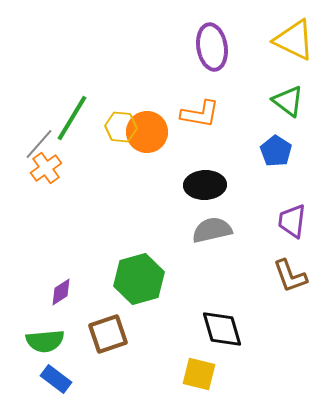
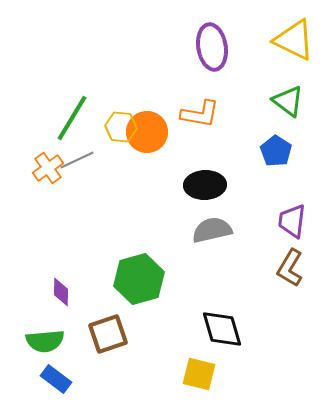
gray line: moved 38 px right, 16 px down; rotated 24 degrees clockwise
orange cross: moved 2 px right
brown L-shape: moved 8 px up; rotated 51 degrees clockwise
purple diamond: rotated 56 degrees counterclockwise
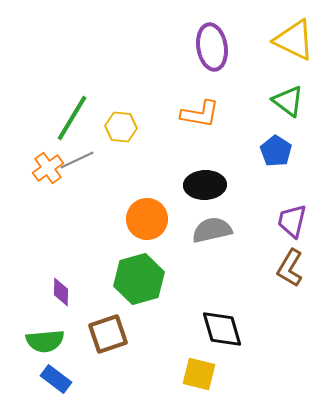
orange circle: moved 87 px down
purple trapezoid: rotated 6 degrees clockwise
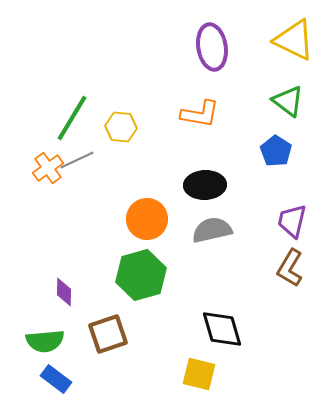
green hexagon: moved 2 px right, 4 px up
purple diamond: moved 3 px right
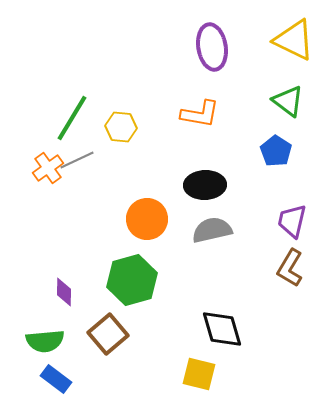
green hexagon: moved 9 px left, 5 px down
brown square: rotated 21 degrees counterclockwise
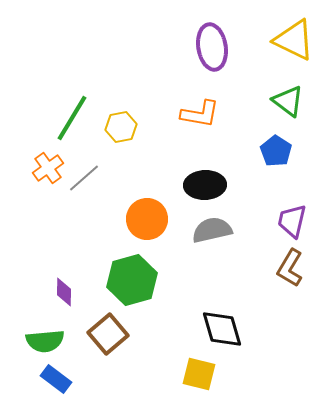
yellow hexagon: rotated 16 degrees counterclockwise
gray line: moved 7 px right, 18 px down; rotated 16 degrees counterclockwise
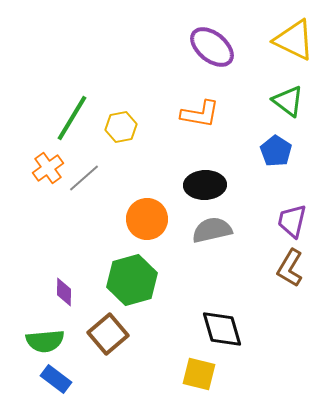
purple ellipse: rotated 42 degrees counterclockwise
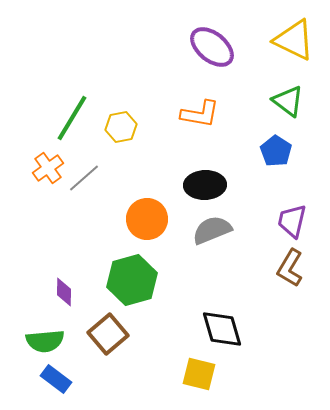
gray semicircle: rotated 9 degrees counterclockwise
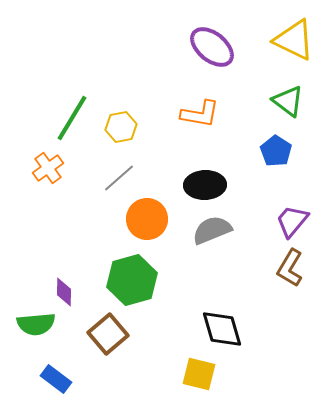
gray line: moved 35 px right
purple trapezoid: rotated 27 degrees clockwise
green semicircle: moved 9 px left, 17 px up
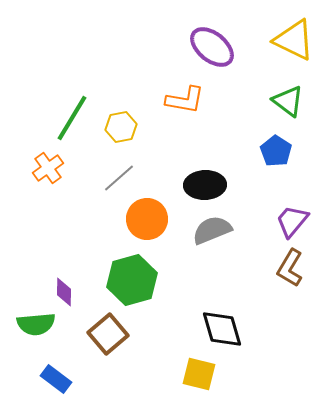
orange L-shape: moved 15 px left, 14 px up
